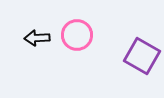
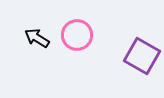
black arrow: rotated 35 degrees clockwise
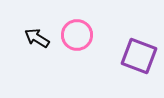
purple square: moved 3 px left; rotated 9 degrees counterclockwise
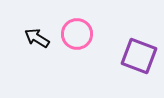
pink circle: moved 1 px up
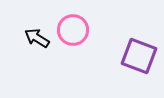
pink circle: moved 4 px left, 4 px up
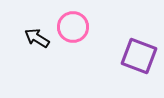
pink circle: moved 3 px up
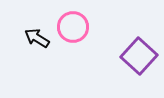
purple square: rotated 21 degrees clockwise
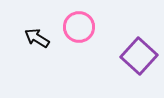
pink circle: moved 6 px right
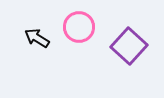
purple square: moved 10 px left, 10 px up
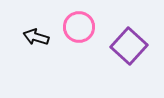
black arrow: moved 1 px left, 1 px up; rotated 15 degrees counterclockwise
